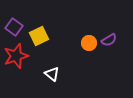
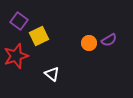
purple square: moved 5 px right, 6 px up
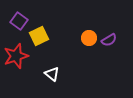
orange circle: moved 5 px up
